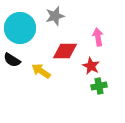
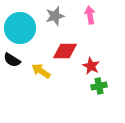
pink arrow: moved 8 px left, 22 px up
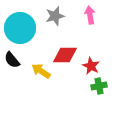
red diamond: moved 4 px down
black semicircle: rotated 18 degrees clockwise
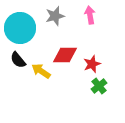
black semicircle: moved 6 px right
red star: moved 1 px right, 2 px up; rotated 24 degrees clockwise
green cross: rotated 28 degrees counterclockwise
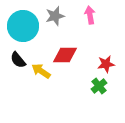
cyan circle: moved 3 px right, 2 px up
red star: moved 14 px right; rotated 12 degrees clockwise
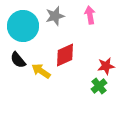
red diamond: rotated 25 degrees counterclockwise
red star: moved 2 px down
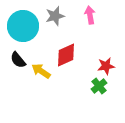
red diamond: moved 1 px right
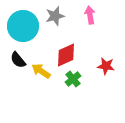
red star: rotated 18 degrees clockwise
green cross: moved 26 px left, 7 px up
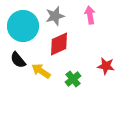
red diamond: moved 7 px left, 11 px up
